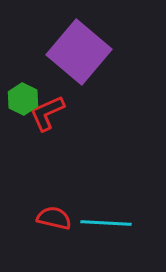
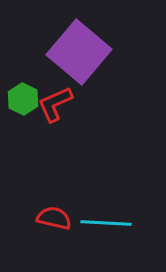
red L-shape: moved 8 px right, 9 px up
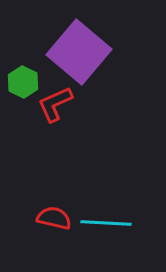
green hexagon: moved 17 px up
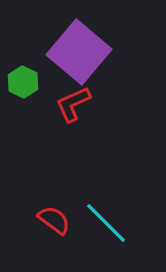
red L-shape: moved 18 px right
red semicircle: moved 2 px down; rotated 24 degrees clockwise
cyan line: rotated 42 degrees clockwise
